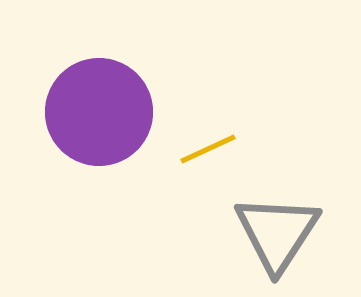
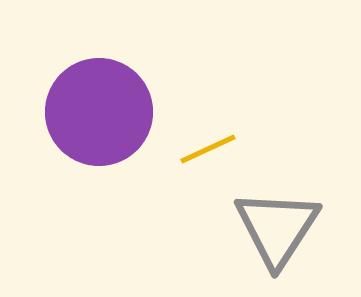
gray triangle: moved 5 px up
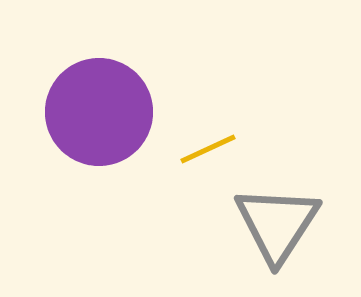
gray triangle: moved 4 px up
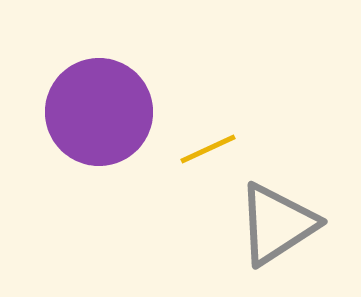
gray triangle: rotated 24 degrees clockwise
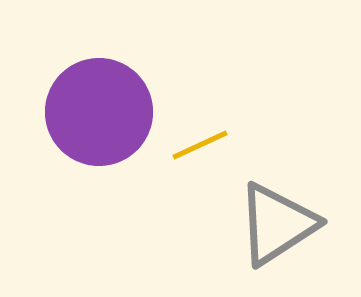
yellow line: moved 8 px left, 4 px up
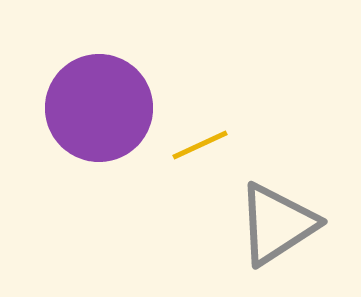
purple circle: moved 4 px up
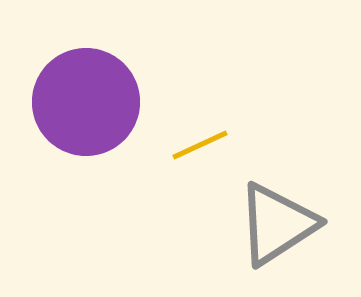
purple circle: moved 13 px left, 6 px up
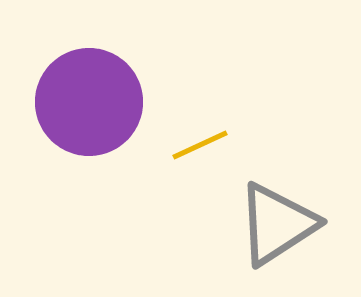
purple circle: moved 3 px right
